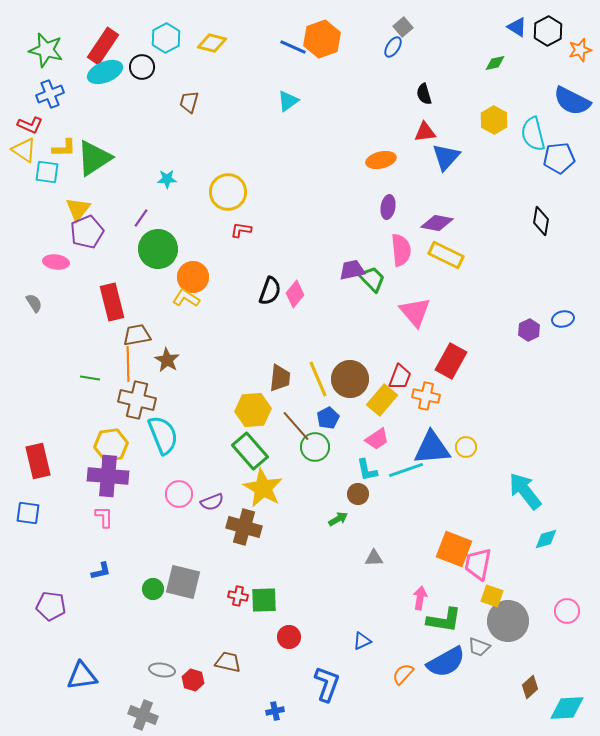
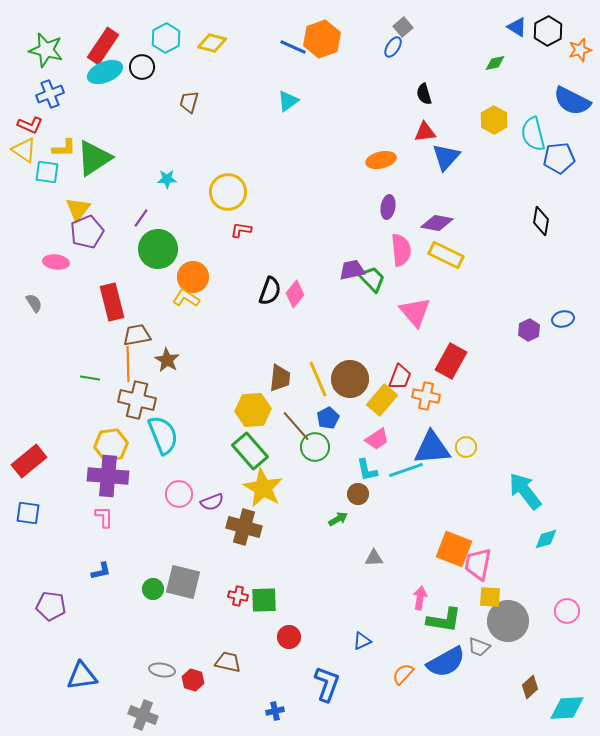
red rectangle at (38, 461): moved 9 px left; rotated 64 degrees clockwise
yellow square at (492, 596): moved 2 px left, 1 px down; rotated 15 degrees counterclockwise
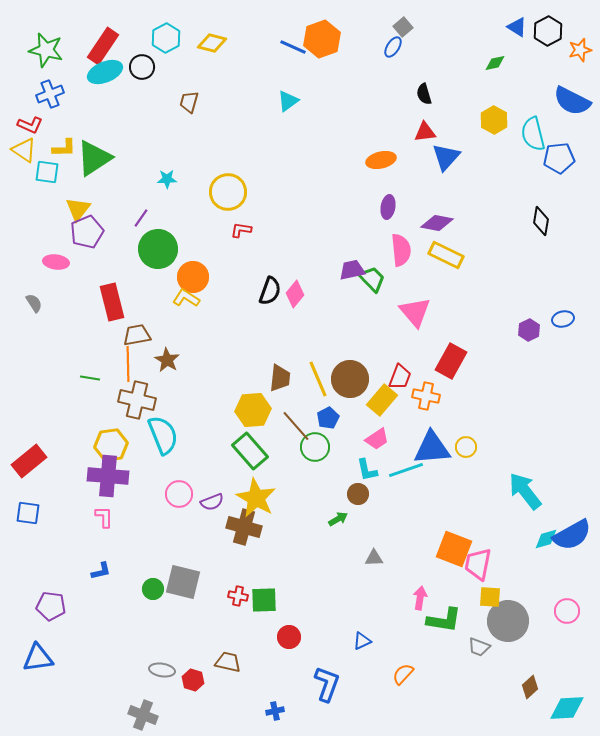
yellow star at (263, 488): moved 7 px left, 10 px down
blue semicircle at (446, 662): moved 126 px right, 127 px up
blue triangle at (82, 676): moved 44 px left, 18 px up
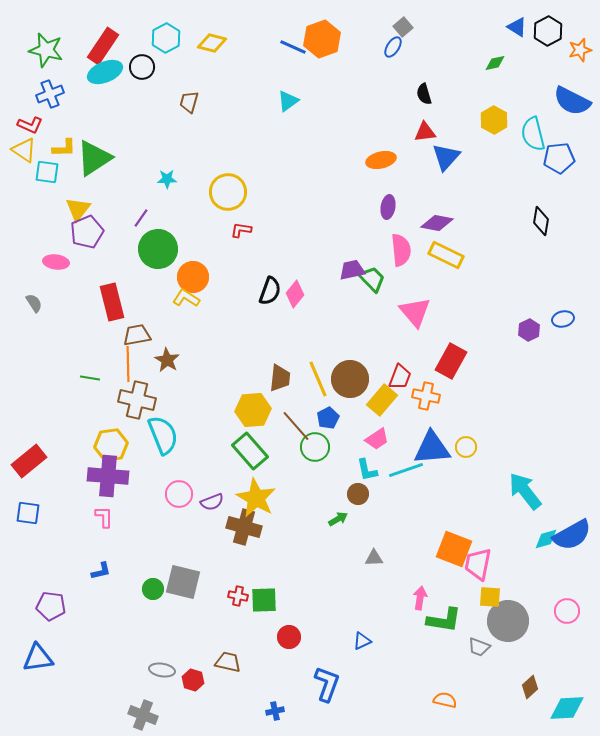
orange semicircle at (403, 674): moved 42 px right, 26 px down; rotated 60 degrees clockwise
